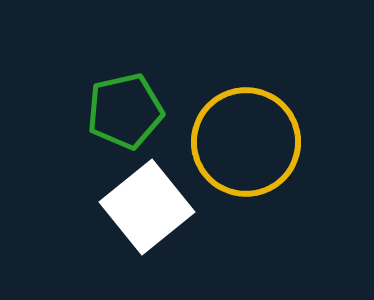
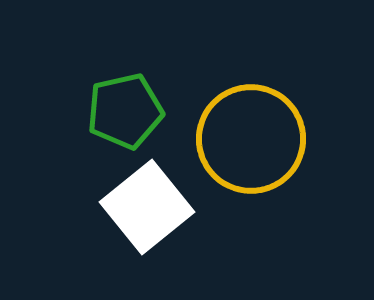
yellow circle: moved 5 px right, 3 px up
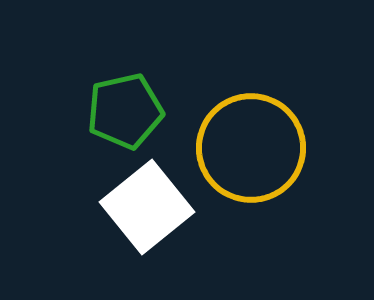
yellow circle: moved 9 px down
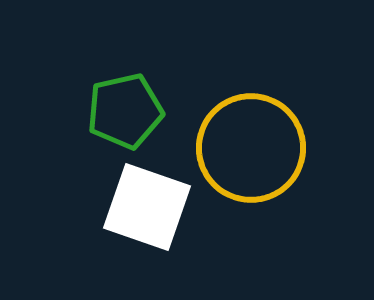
white square: rotated 32 degrees counterclockwise
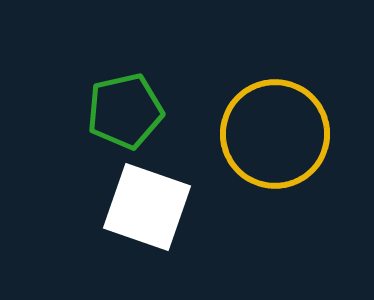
yellow circle: moved 24 px right, 14 px up
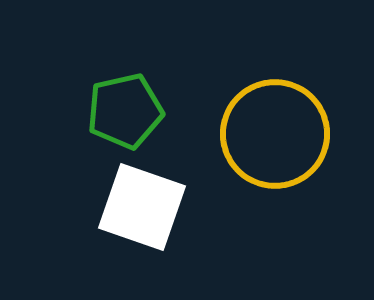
white square: moved 5 px left
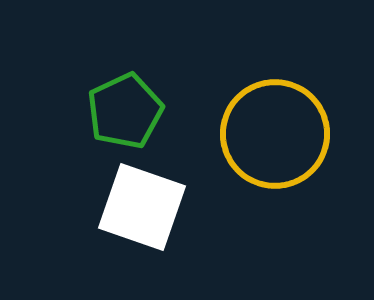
green pentagon: rotated 12 degrees counterclockwise
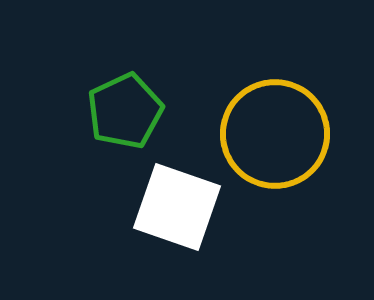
white square: moved 35 px right
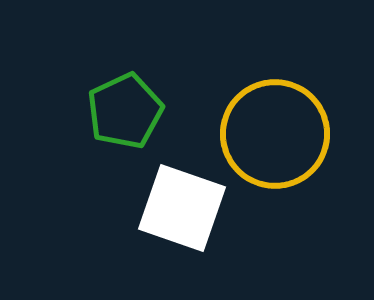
white square: moved 5 px right, 1 px down
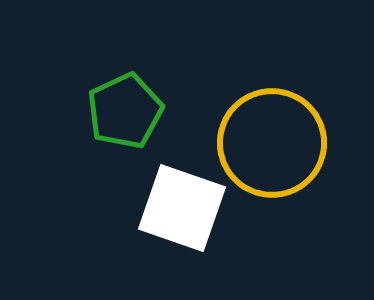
yellow circle: moved 3 px left, 9 px down
